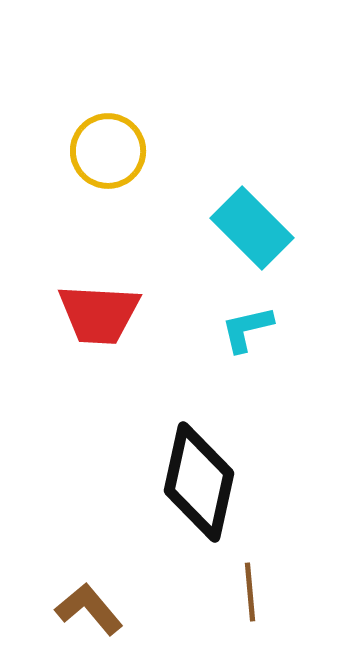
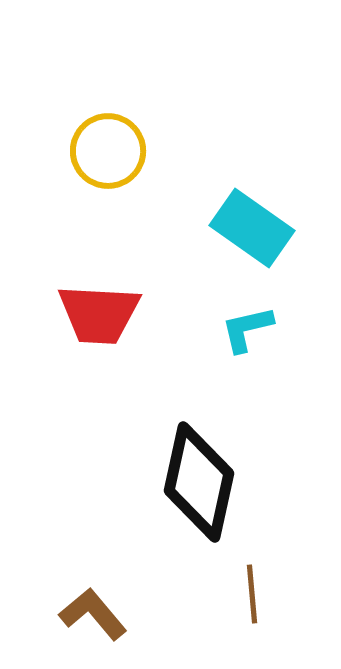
cyan rectangle: rotated 10 degrees counterclockwise
brown line: moved 2 px right, 2 px down
brown L-shape: moved 4 px right, 5 px down
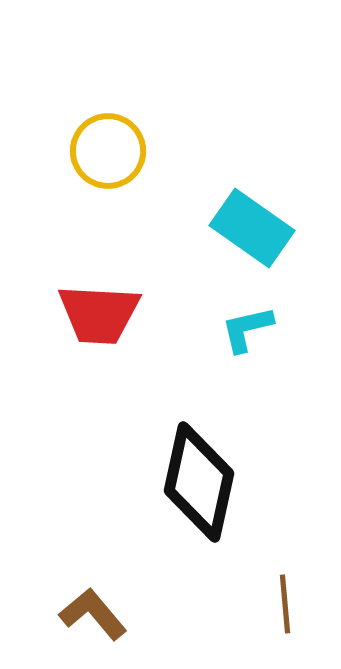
brown line: moved 33 px right, 10 px down
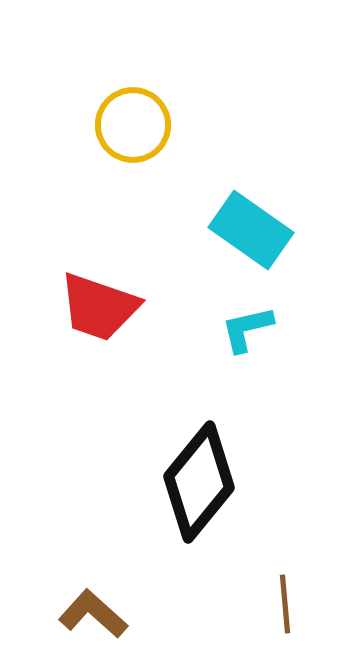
yellow circle: moved 25 px right, 26 px up
cyan rectangle: moved 1 px left, 2 px down
red trapezoid: moved 7 px up; rotated 16 degrees clockwise
black diamond: rotated 27 degrees clockwise
brown L-shape: rotated 8 degrees counterclockwise
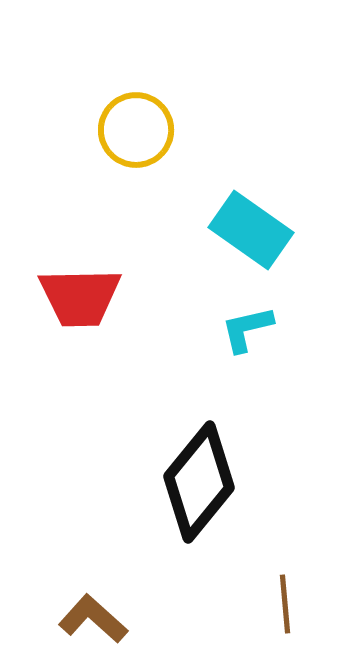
yellow circle: moved 3 px right, 5 px down
red trapezoid: moved 19 px left, 10 px up; rotated 20 degrees counterclockwise
brown L-shape: moved 5 px down
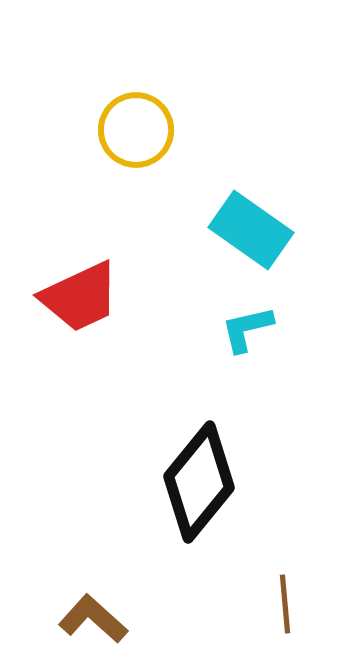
red trapezoid: rotated 24 degrees counterclockwise
